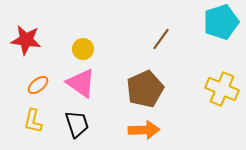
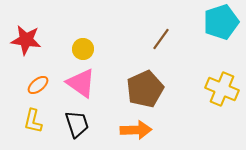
orange arrow: moved 8 px left
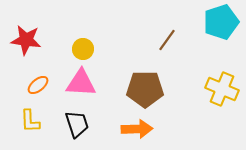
brown line: moved 6 px right, 1 px down
pink triangle: rotated 32 degrees counterclockwise
brown pentagon: rotated 24 degrees clockwise
yellow L-shape: moved 3 px left; rotated 15 degrees counterclockwise
orange arrow: moved 1 px right, 1 px up
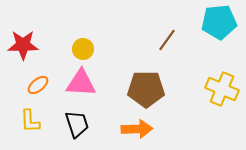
cyan pentagon: moved 2 px left; rotated 12 degrees clockwise
red star: moved 3 px left, 5 px down; rotated 8 degrees counterclockwise
brown pentagon: moved 1 px right
